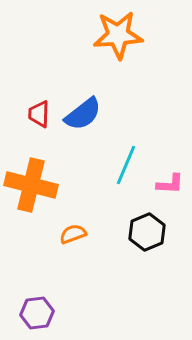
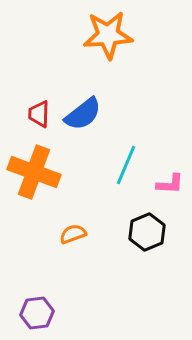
orange star: moved 10 px left
orange cross: moved 3 px right, 13 px up; rotated 6 degrees clockwise
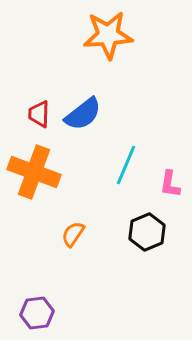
pink L-shape: rotated 96 degrees clockwise
orange semicircle: rotated 36 degrees counterclockwise
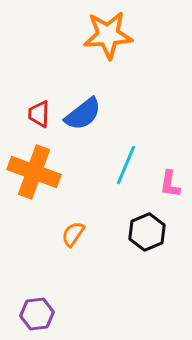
purple hexagon: moved 1 px down
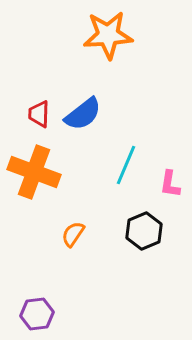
black hexagon: moved 3 px left, 1 px up
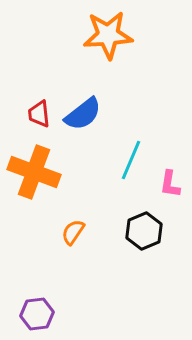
red trapezoid: rotated 8 degrees counterclockwise
cyan line: moved 5 px right, 5 px up
orange semicircle: moved 2 px up
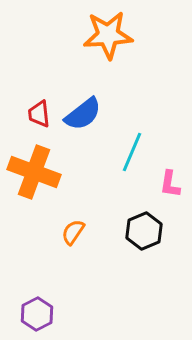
cyan line: moved 1 px right, 8 px up
purple hexagon: rotated 20 degrees counterclockwise
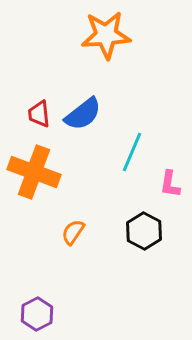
orange star: moved 2 px left
black hexagon: rotated 9 degrees counterclockwise
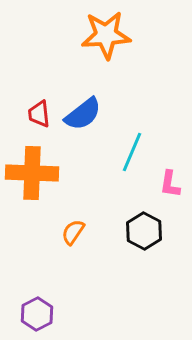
orange cross: moved 2 px left, 1 px down; rotated 18 degrees counterclockwise
